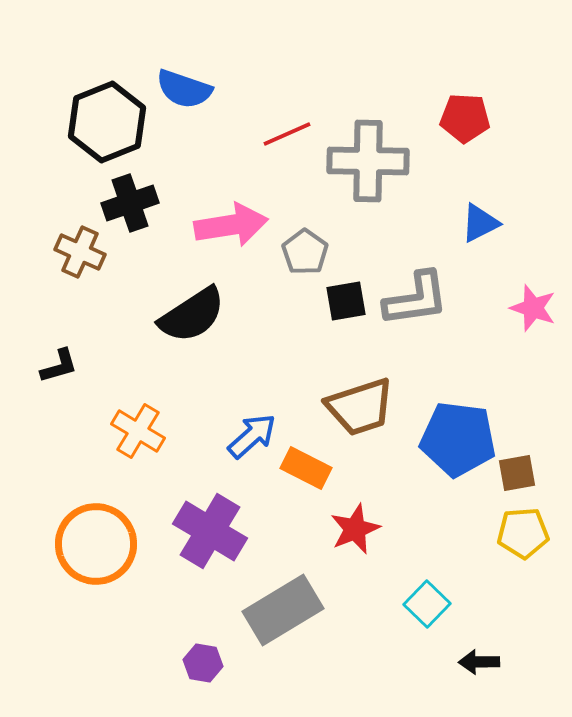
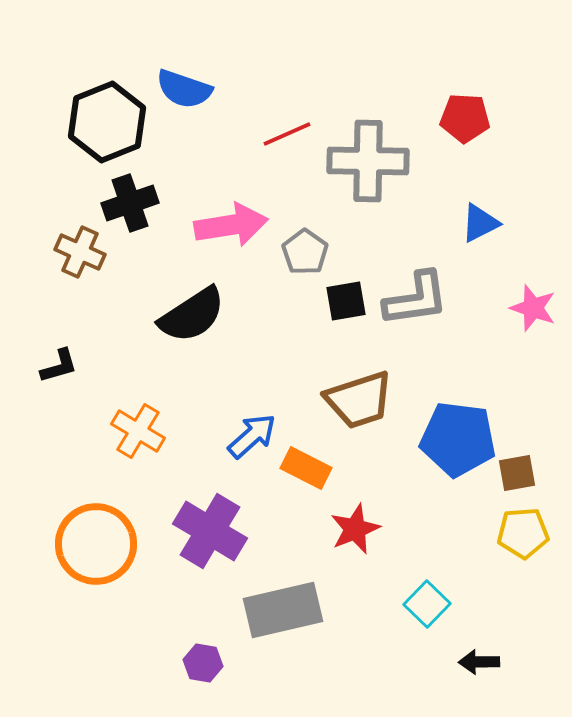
brown trapezoid: moved 1 px left, 7 px up
gray rectangle: rotated 18 degrees clockwise
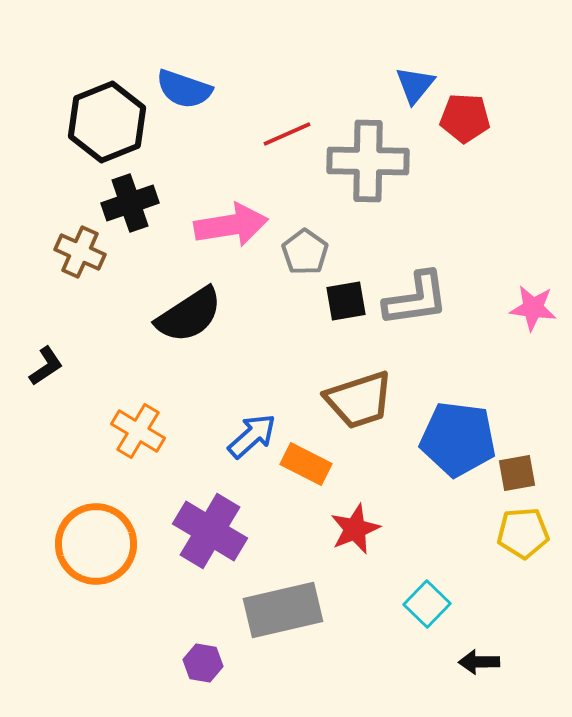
blue triangle: moved 65 px left, 138 px up; rotated 24 degrees counterclockwise
pink star: rotated 12 degrees counterclockwise
black semicircle: moved 3 px left
black L-shape: moved 13 px left; rotated 18 degrees counterclockwise
orange rectangle: moved 4 px up
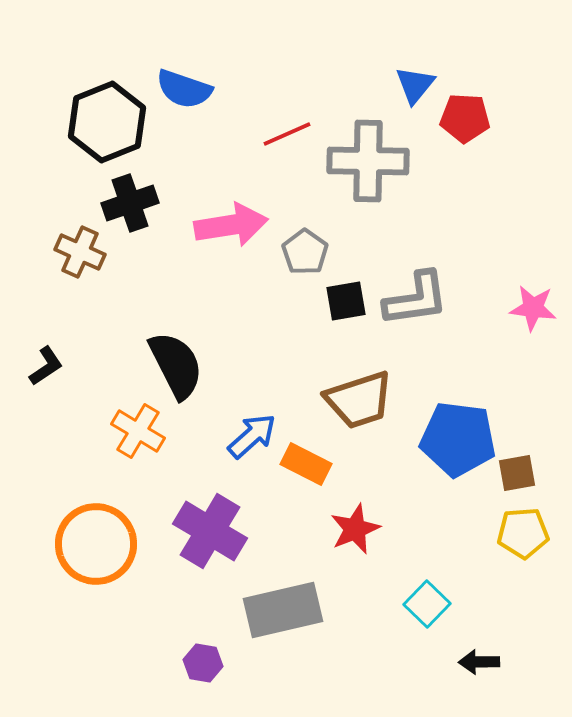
black semicircle: moved 13 px left, 50 px down; rotated 84 degrees counterclockwise
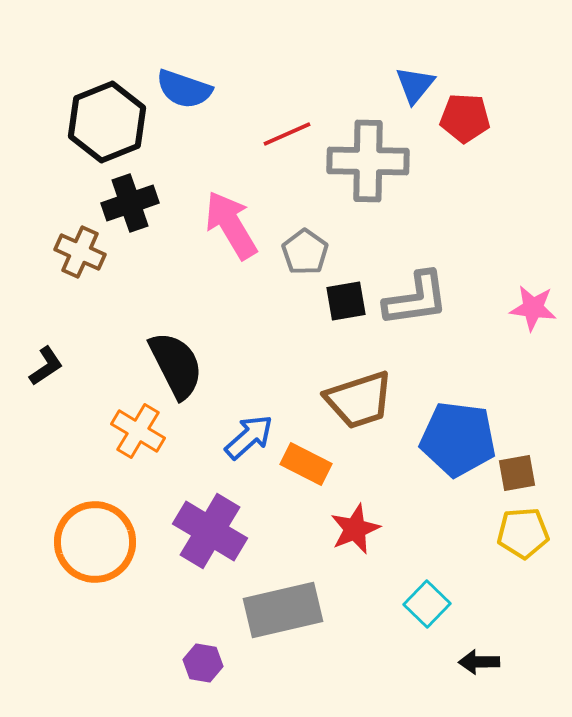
pink arrow: rotated 112 degrees counterclockwise
blue arrow: moved 3 px left, 1 px down
orange circle: moved 1 px left, 2 px up
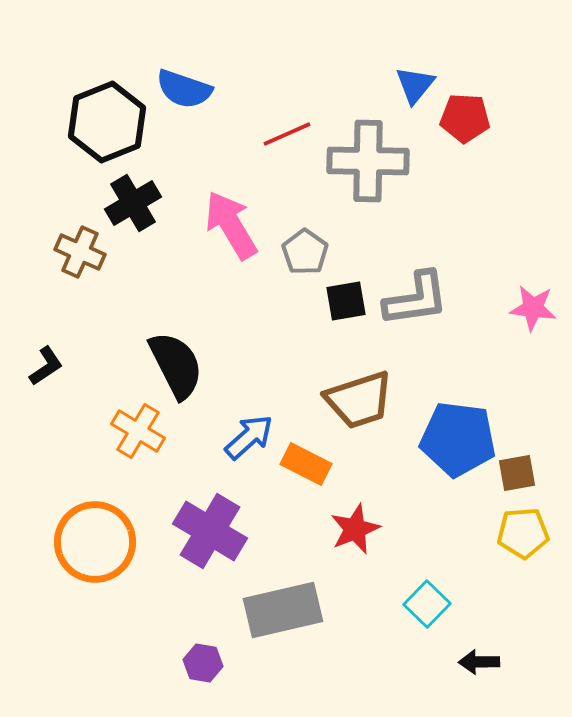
black cross: moved 3 px right; rotated 12 degrees counterclockwise
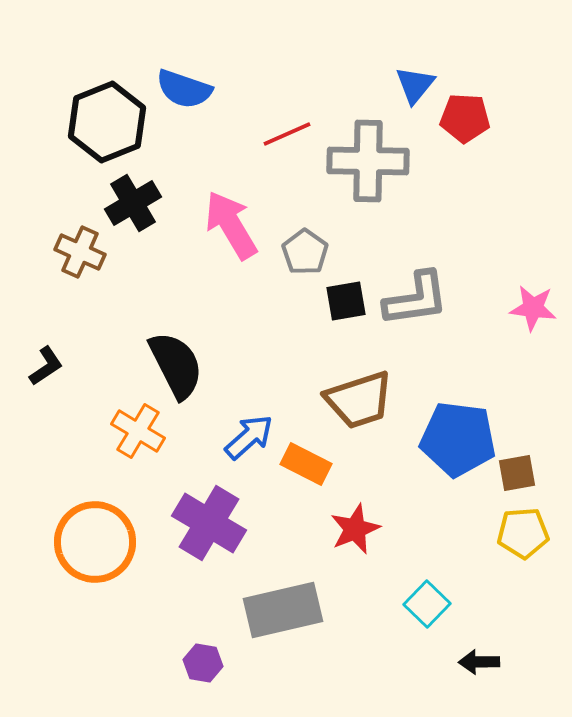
purple cross: moved 1 px left, 8 px up
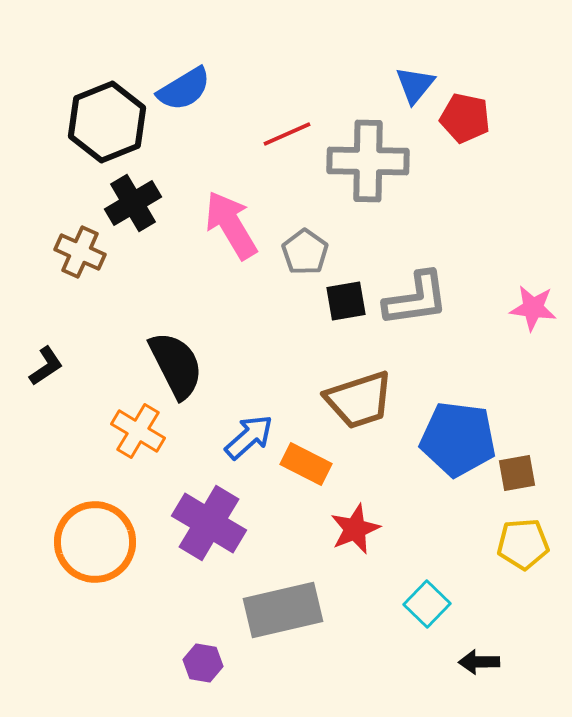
blue semicircle: rotated 50 degrees counterclockwise
red pentagon: rotated 9 degrees clockwise
yellow pentagon: moved 11 px down
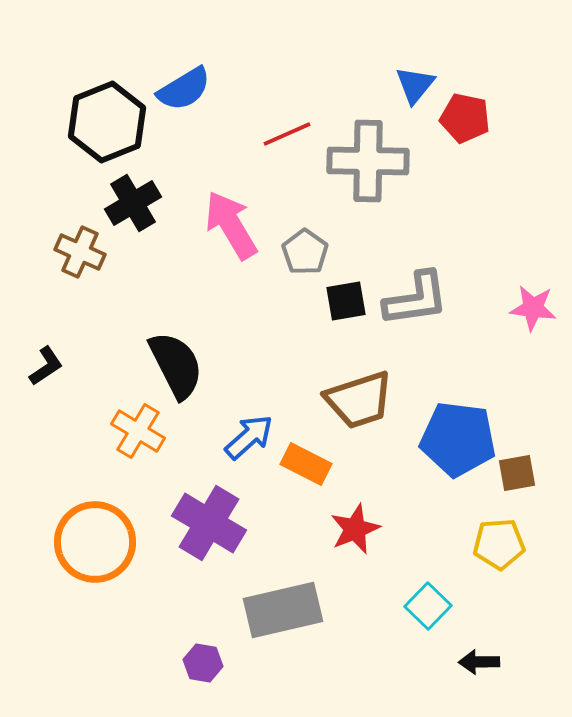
yellow pentagon: moved 24 px left
cyan square: moved 1 px right, 2 px down
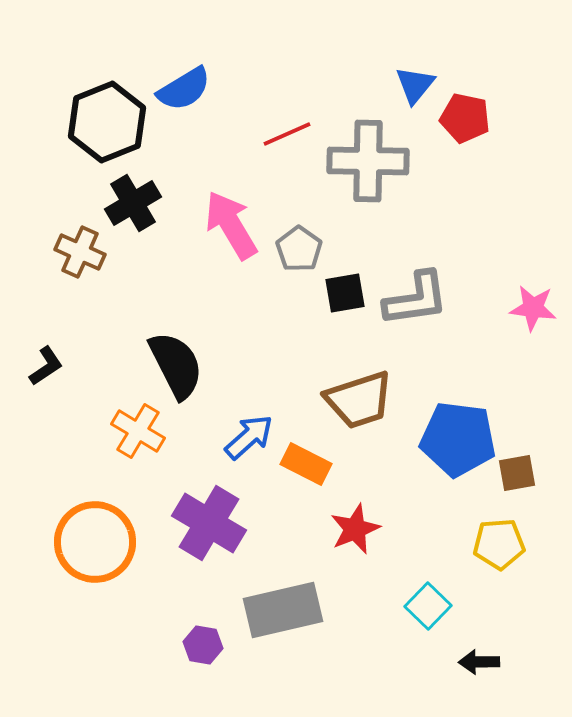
gray pentagon: moved 6 px left, 3 px up
black square: moved 1 px left, 8 px up
purple hexagon: moved 18 px up
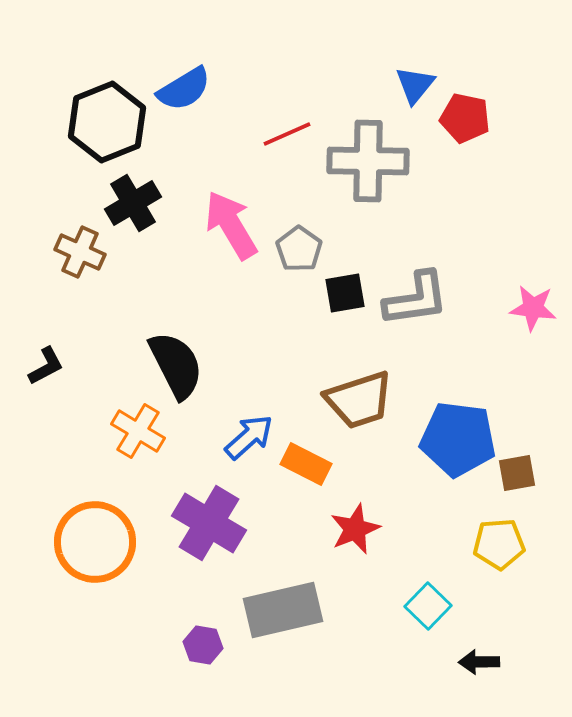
black L-shape: rotated 6 degrees clockwise
